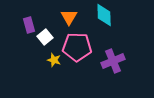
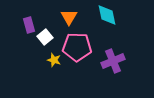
cyan diamond: moved 3 px right; rotated 10 degrees counterclockwise
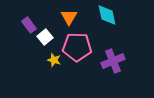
purple rectangle: rotated 21 degrees counterclockwise
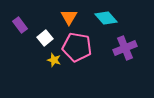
cyan diamond: moved 1 px left, 3 px down; rotated 30 degrees counterclockwise
purple rectangle: moved 9 px left
white square: moved 1 px down
pink pentagon: rotated 8 degrees clockwise
purple cross: moved 12 px right, 13 px up
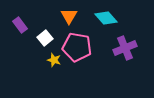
orange triangle: moved 1 px up
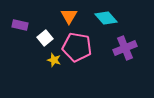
purple rectangle: rotated 42 degrees counterclockwise
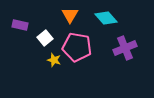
orange triangle: moved 1 px right, 1 px up
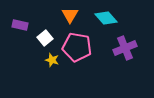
yellow star: moved 2 px left
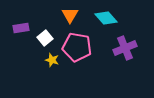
purple rectangle: moved 1 px right, 3 px down; rotated 21 degrees counterclockwise
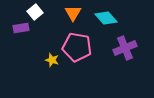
orange triangle: moved 3 px right, 2 px up
white square: moved 10 px left, 26 px up
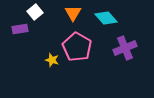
purple rectangle: moved 1 px left, 1 px down
pink pentagon: rotated 20 degrees clockwise
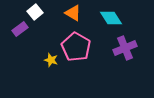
orange triangle: rotated 30 degrees counterclockwise
cyan diamond: moved 5 px right; rotated 10 degrees clockwise
purple rectangle: rotated 28 degrees counterclockwise
pink pentagon: moved 1 px left
yellow star: moved 1 px left
